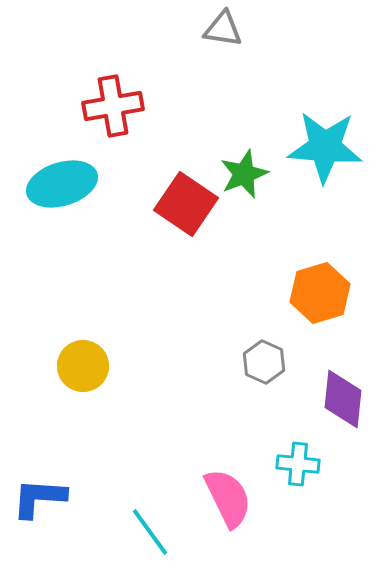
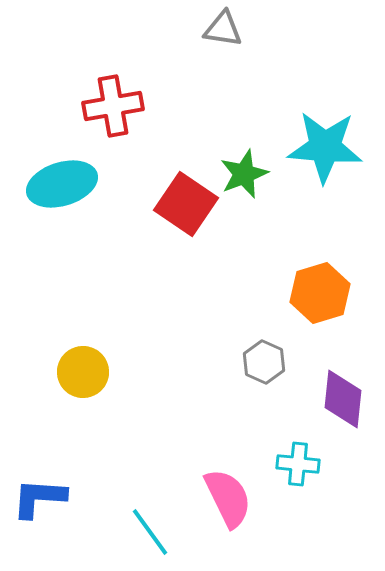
yellow circle: moved 6 px down
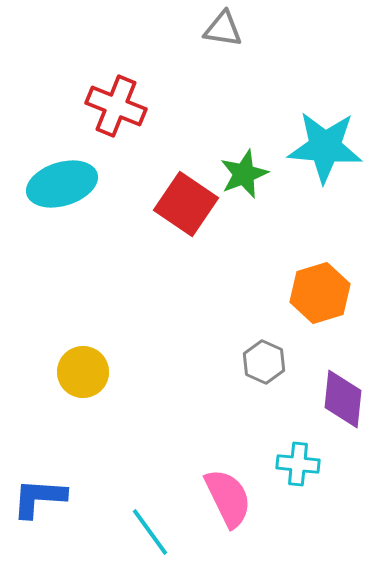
red cross: moved 3 px right; rotated 32 degrees clockwise
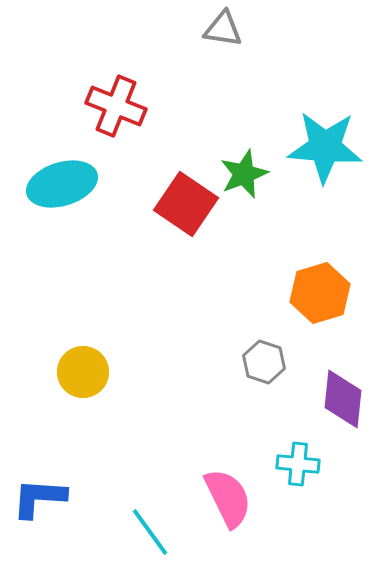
gray hexagon: rotated 6 degrees counterclockwise
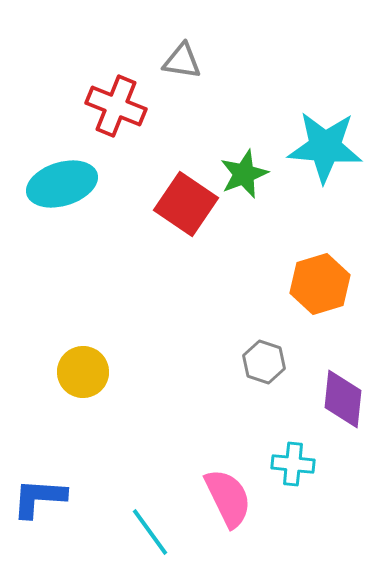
gray triangle: moved 41 px left, 32 px down
orange hexagon: moved 9 px up
cyan cross: moved 5 px left
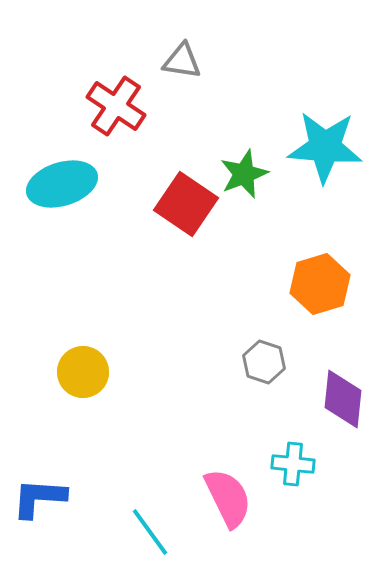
red cross: rotated 12 degrees clockwise
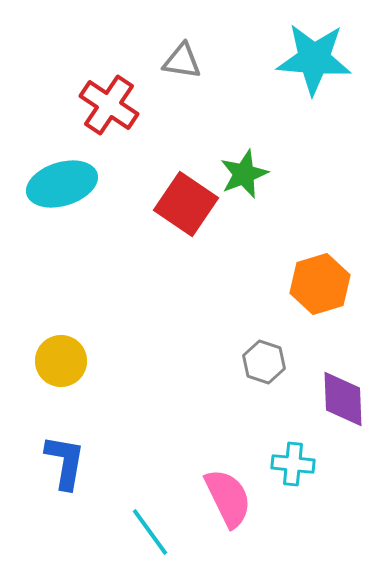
red cross: moved 7 px left, 1 px up
cyan star: moved 11 px left, 88 px up
yellow circle: moved 22 px left, 11 px up
purple diamond: rotated 8 degrees counterclockwise
blue L-shape: moved 26 px right, 36 px up; rotated 96 degrees clockwise
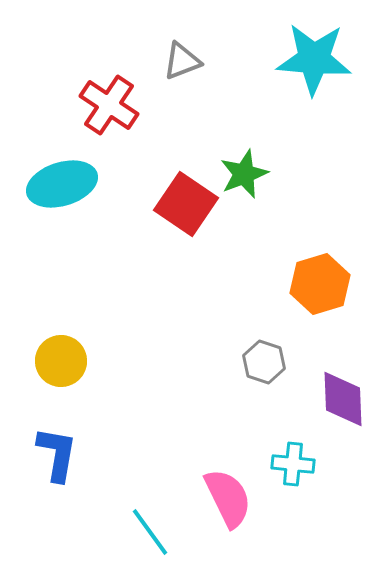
gray triangle: rotated 30 degrees counterclockwise
blue L-shape: moved 8 px left, 8 px up
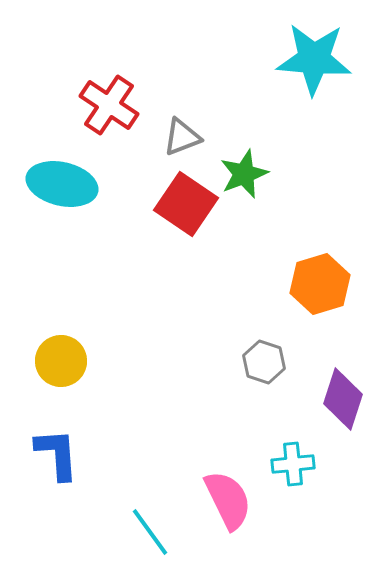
gray triangle: moved 76 px down
cyan ellipse: rotated 30 degrees clockwise
purple diamond: rotated 20 degrees clockwise
blue L-shape: rotated 14 degrees counterclockwise
cyan cross: rotated 12 degrees counterclockwise
pink semicircle: moved 2 px down
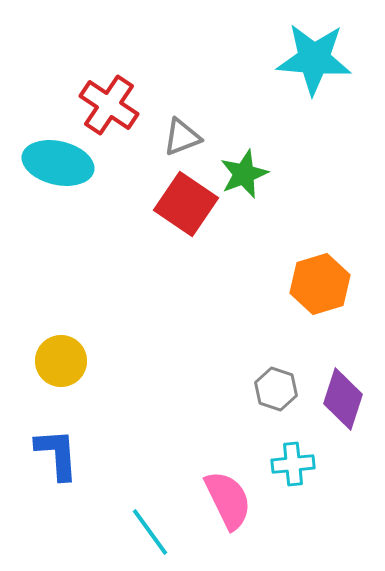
cyan ellipse: moved 4 px left, 21 px up
gray hexagon: moved 12 px right, 27 px down
